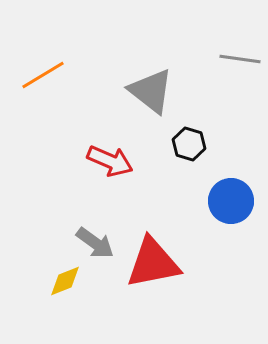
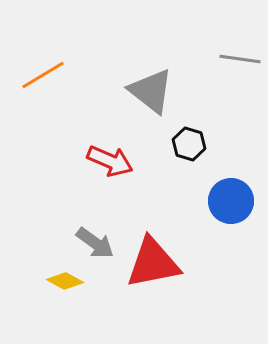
yellow diamond: rotated 51 degrees clockwise
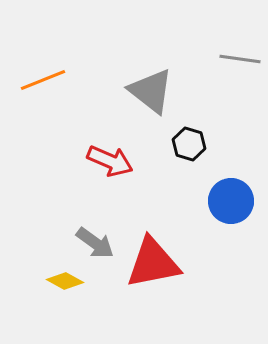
orange line: moved 5 px down; rotated 9 degrees clockwise
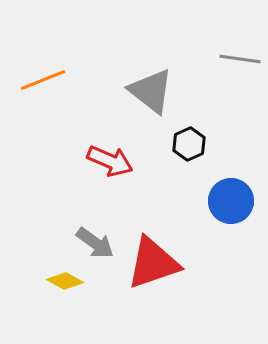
black hexagon: rotated 20 degrees clockwise
red triangle: rotated 8 degrees counterclockwise
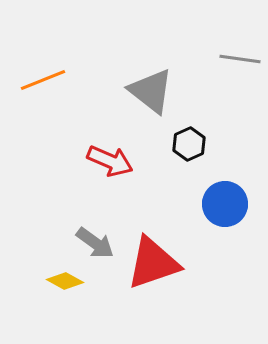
blue circle: moved 6 px left, 3 px down
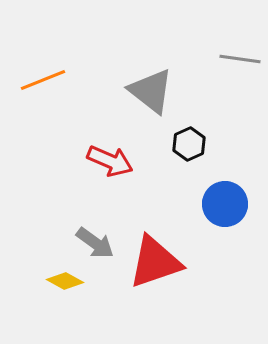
red triangle: moved 2 px right, 1 px up
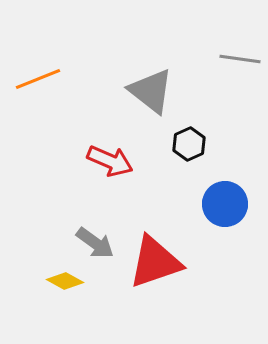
orange line: moved 5 px left, 1 px up
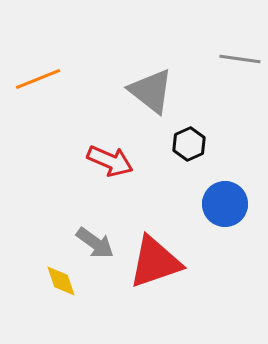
yellow diamond: moved 4 px left; rotated 42 degrees clockwise
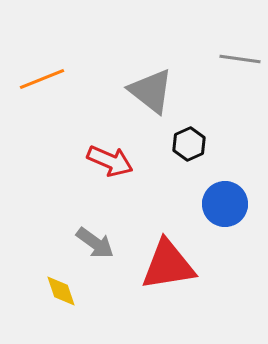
orange line: moved 4 px right
red triangle: moved 13 px right, 3 px down; rotated 10 degrees clockwise
yellow diamond: moved 10 px down
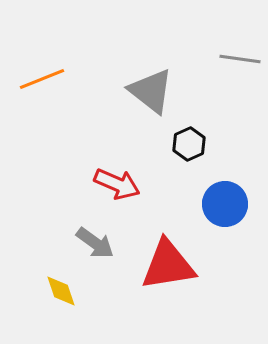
red arrow: moved 7 px right, 23 px down
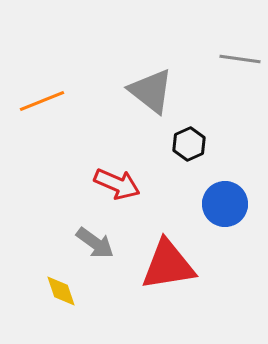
orange line: moved 22 px down
